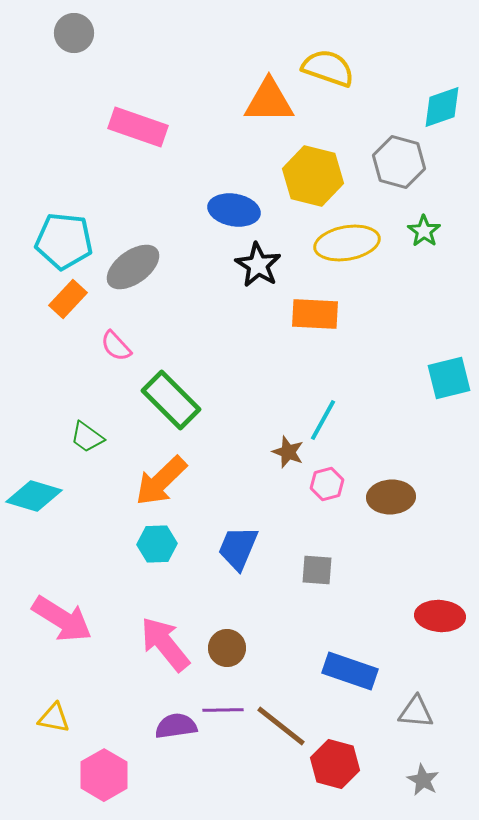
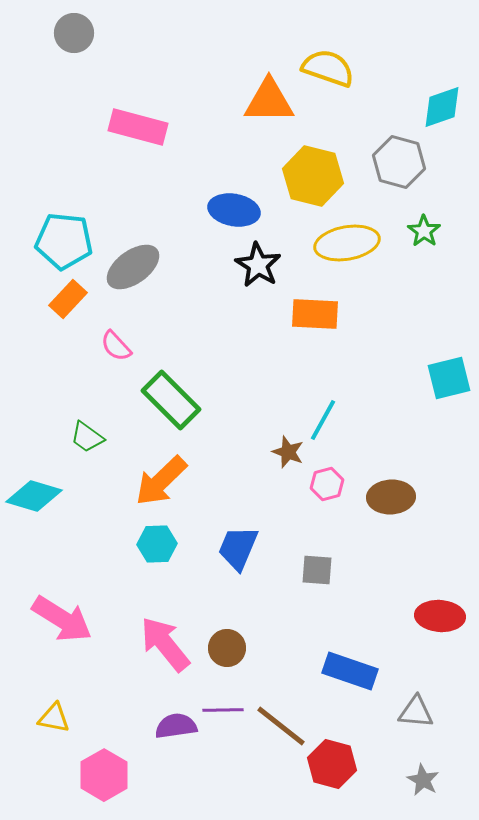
pink rectangle at (138, 127): rotated 4 degrees counterclockwise
red hexagon at (335, 764): moved 3 px left
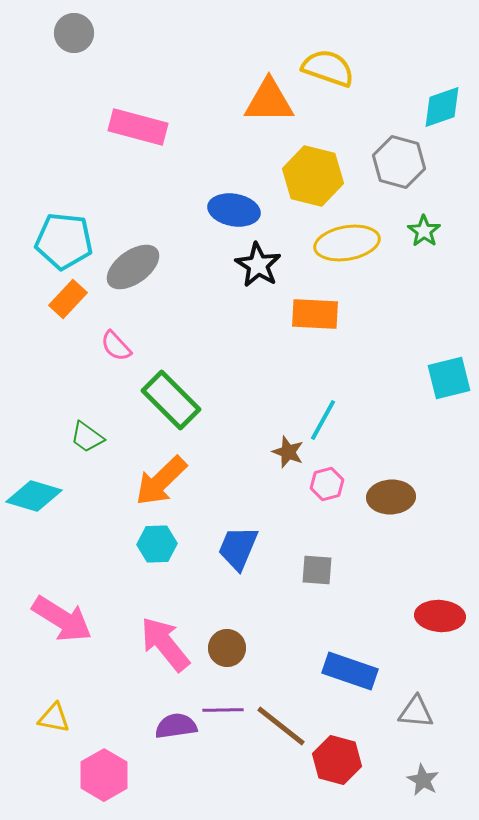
red hexagon at (332, 764): moved 5 px right, 4 px up
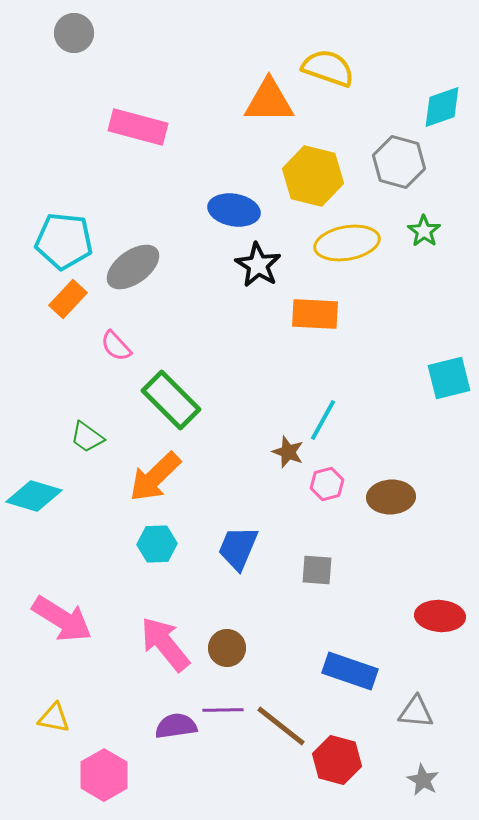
orange arrow at (161, 481): moved 6 px left, 4 px up
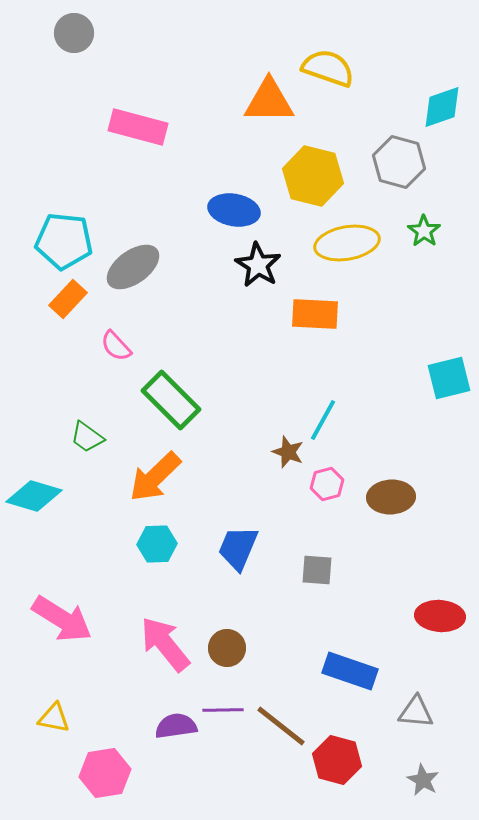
pink hexagon at (104, 775): moved 1 px right, 2 px up; rotated 21 degrees clockwise
